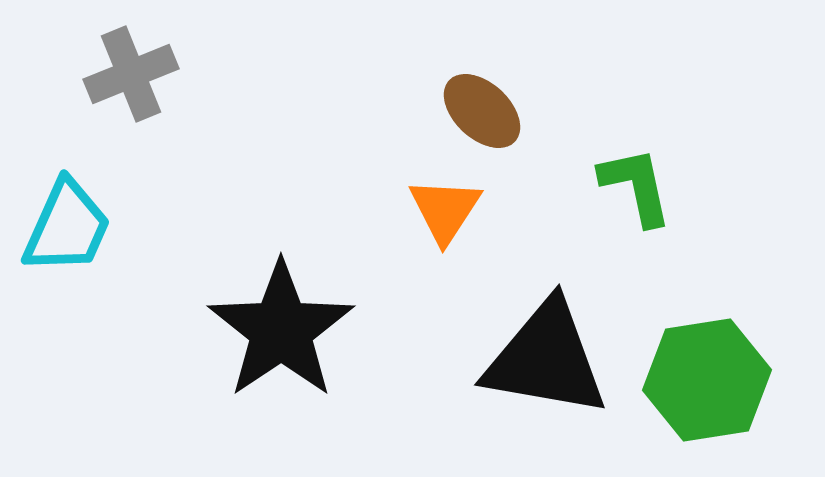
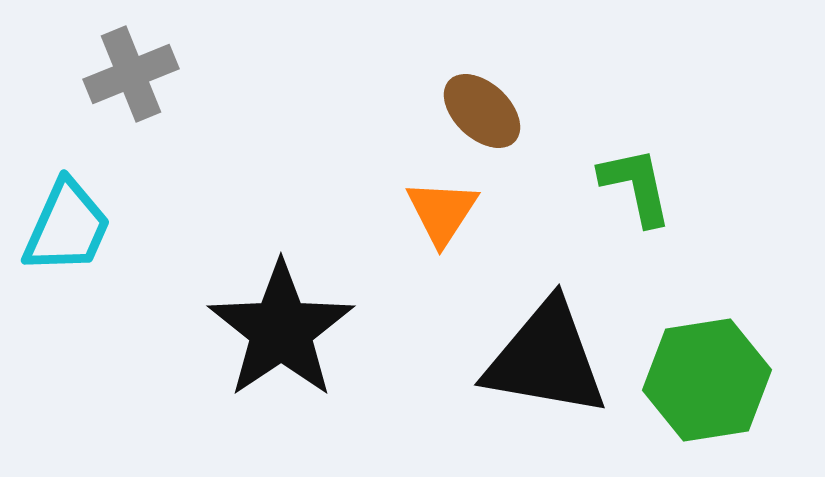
orange triangle: moved 3 px left, 2 px down
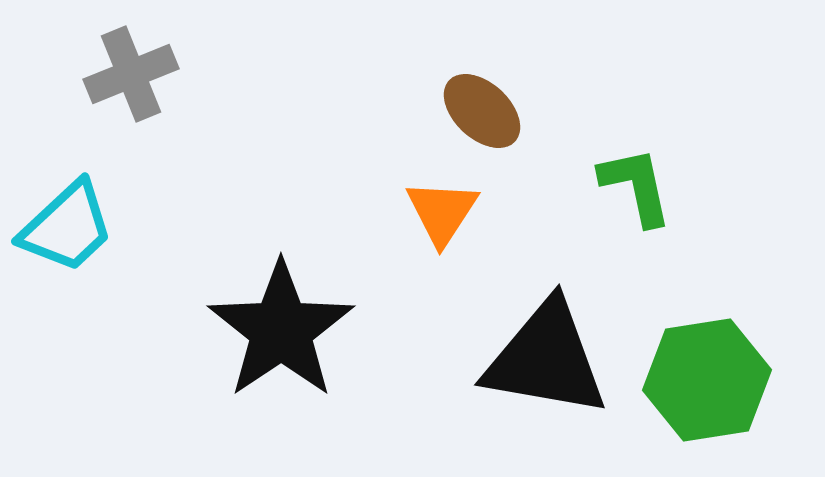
cyan trapezoid: rotated 23 degrees clockwise
